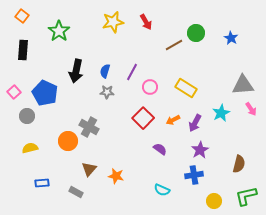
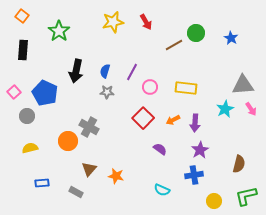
yellow rectangle: rotated 25 degrees counterclockwise
cyan star: moved 4 px right, 4 px up
purple arrow: rotated 24 degrees counterclockwise
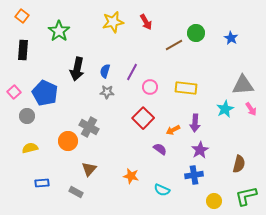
black arrow: moved 1 px right, 2 px up
orange arrow: moved 10 px down
orange star: moved 15 px right
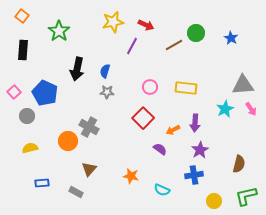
red arrow: moved 3 px down; rotated 35 degrees counterclockwise
purple line: moved 26 px up
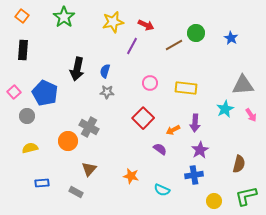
green star: moved 5 px right, 14 px up
pink circle: moved 4 px up
pink arrow: moved 6 px down
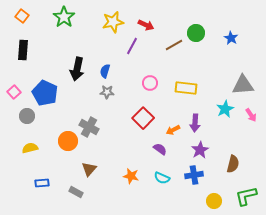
brown semicircle: moved 6 px left
cyan semicircle: moved 12 px up
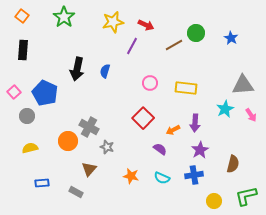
gray star: moved 55 px down; rotated 16 degrees clockwise
